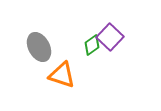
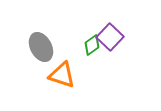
gray ellipse: moved 2 px right
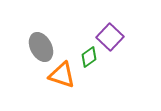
green diamond: moved 3 px left, 12 px down
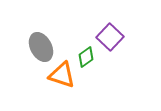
green diamond: moved 3 px left
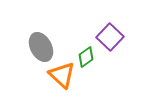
orange triangle: rotated 24 degrees clockwise
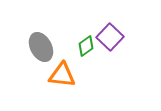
green diamond: moved 11 px up
orange triangle: rotated 36 degrees counterclockwise
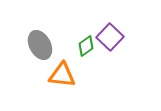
gray ellipse: moved 1 px left, 2 px up
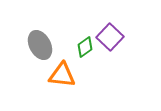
green diamond: moved 1 px left, 1 px down
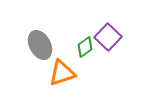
purple square: moved 2 px left
orange triangle: moved 2 px up; rotated 24 degrees counterclockwise
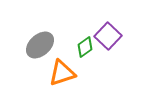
purple square: moved 1 px up
gray ellipse: rotated 76 degrees clockwise
